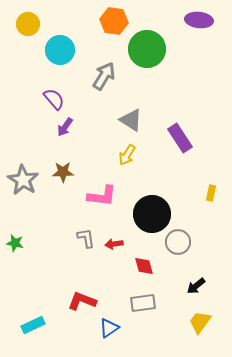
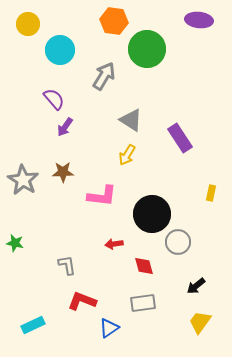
gray L-shape: moved 19 px left, 27 px down
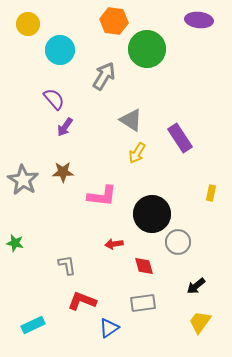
yellow arrow: moved 10 px right, 2 px up
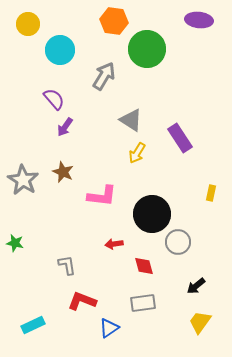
brown star: rotated 25 degrees clockwise
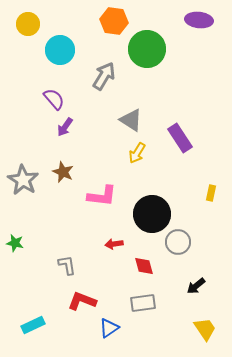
yellow trapezoid: moved 5 px right, 7 px down; rotated 110 degrees clockwise
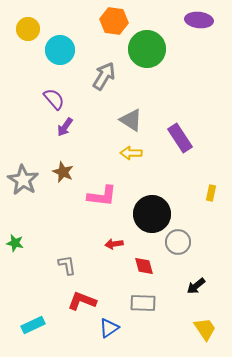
yellow circle: moved 5 px down
yellow arrow: moved 6 px left; rotated 60 degrees clockwise
gray rectangle: rotated 10 degrees clockwise
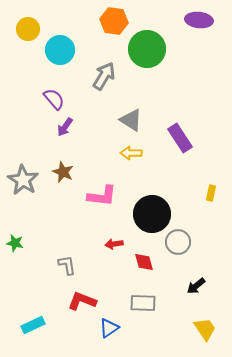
red diamond: moved 4 px up
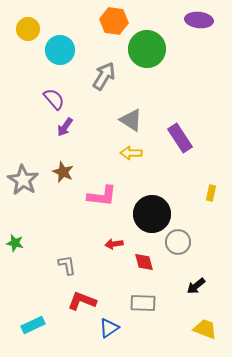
yellow trapezoid: rotated 35 degrees counterclockwise
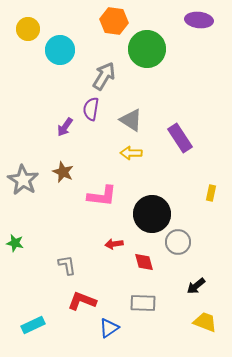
purple semicircle: moved 37 px right, 10 px down; rotated 130 degrees counterclockwise
yellow trapezoid: moved 7 px up
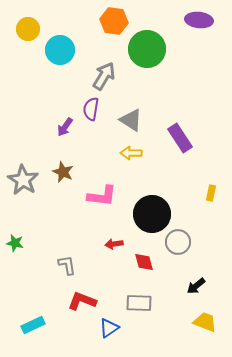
gray rectangle: moved 4 px left
